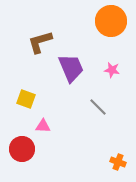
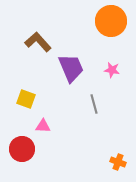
brown L-shape: moved 2 px left; rotated 64 degrees clockwise
gray line: moved 4 px left, 3 px up; rotated 30 degrees clockwise
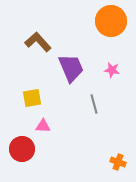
yellow square: moved 6 px right, 1 px up; rotated 30 degrees counterclockwise
